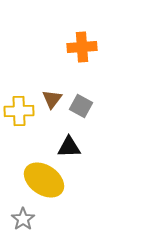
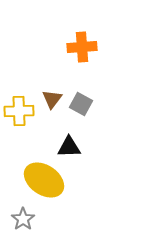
gray square: moved 2 px up
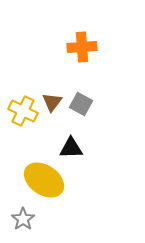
brown triangle: moved 3 px down
yellow cross: moved 4 px right; rotated 28 degrees clockwise
black triangle: moved 2 px right, 1 px down
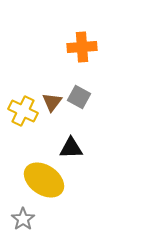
gray square: moved 2 px left, 7 px up
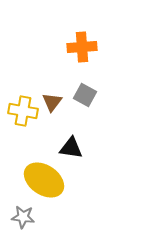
gray square: moved 6 px right, 2 px up
yellow cross: rotated 16 degrees counterclockwise
black triangle: rotated 10 degrees clockwise
gray star: moved 2 px up; rotated 30 degrees counterclockwise
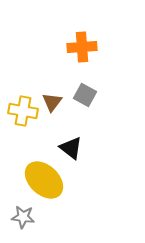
black triangle: rotated 30 degrees clockwise
yellow ellipse: rotated 9 degrees clockwise
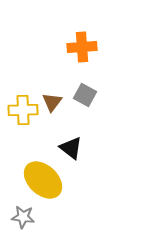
yellow cross: moved 1 px up; rotated 12 degrees counterclockwise
yellow ellipse: moved 1 px left
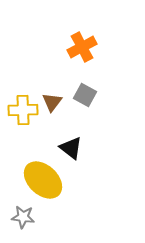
orange cross: rotated 24 degrees counterclockwise
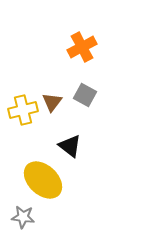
yellow cross: rotated 12 degrees counterclockwise
black triangle: moved 1 px left, 2 px up
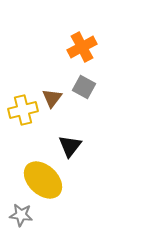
gray square: moved 1 px left, 8 px up
brown triangle: moved 4 px up
black triangle: rotated 30 degrees clockwise
gray star: moved 2 px left, 2 px up
